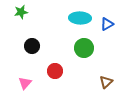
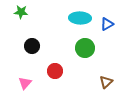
green star: rotated 16 degrees clockwise
green circle: moved 1 px right
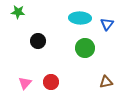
green star: moved 3 px left
blue triangle: rotated 24 degrees counterclockwise
black circle: moved 6 px right, 5 px up
red circle: moved 4 px left, 11 px down
brown triangle: rotated 32 degrees clockwise
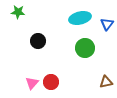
cyan ellipse: rotated 15 degrees counterclockwise
pink triangle: moved 7 px right
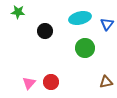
black circle: moved 7 px right, 10 px up
pink triangle: moved 3 px left
